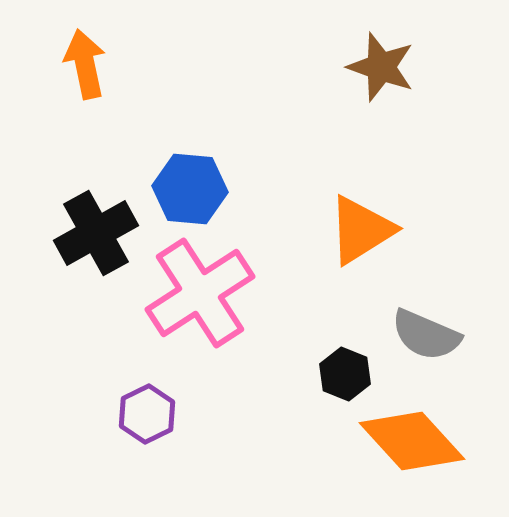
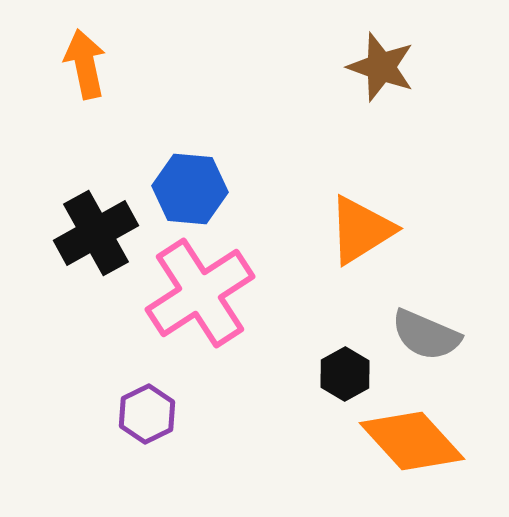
black hexagon: rotated 9 degrees clockwise
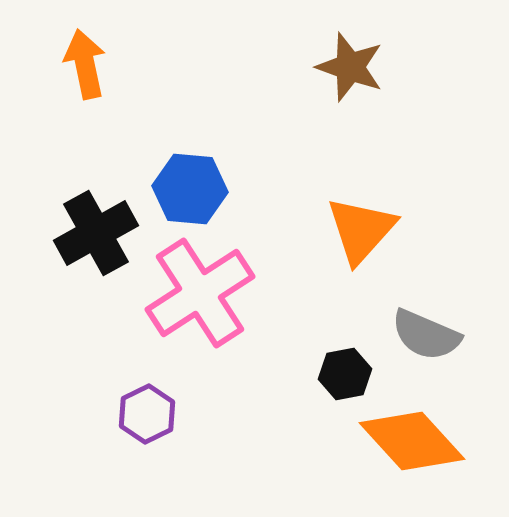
brown star: moved 31 px left
orange triangle: rotated 16 degrees counterclockwise
black hexagon: rotated 18 degrees clockwise
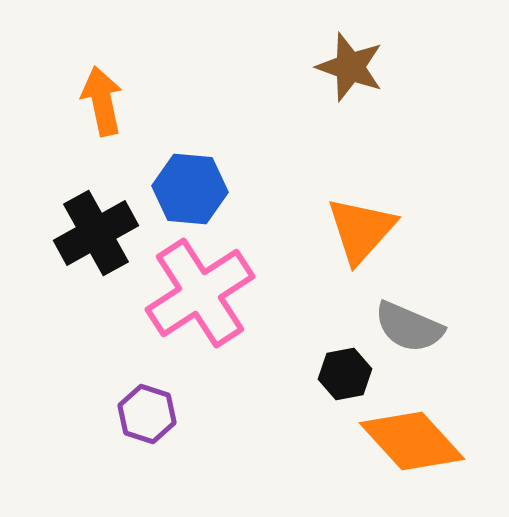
orange arrow: moved 17 px right, 37 px down
gray semicircle: moved 17 px left, 8 px up
purple hexagon: rotated 16 degrees counterclockwise
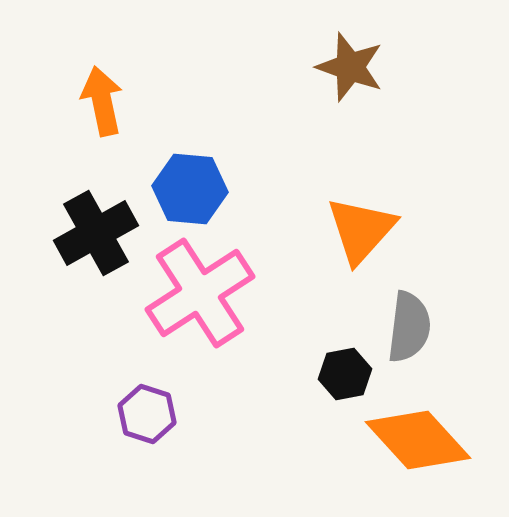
gray semicircle: rotated 106 degrees counterclockwise
orange diamond: moved 6 px right, 1 px up
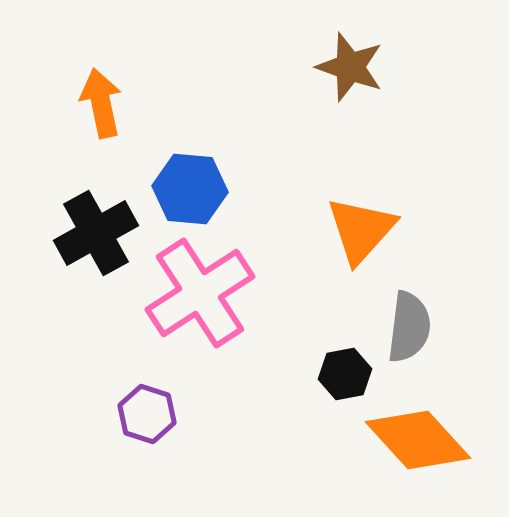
orange arrow: moved 1 px left, 2 px down
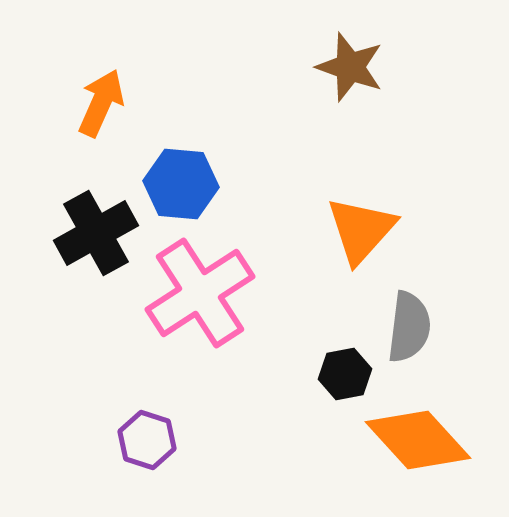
orange arrow: rotated 36 degrees clockwise
blue hexagon: moved 9 px left, 5 px up
purple hexagon: moved 26 px down
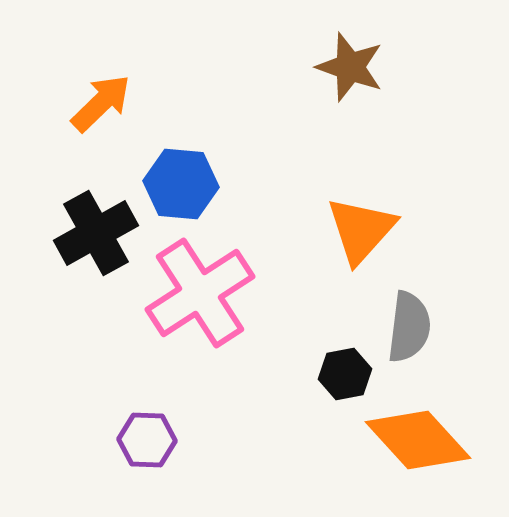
orange arrow: rotated 22 degrees clockwise
purple hexagon: rotated 16 degrees counterclockwise
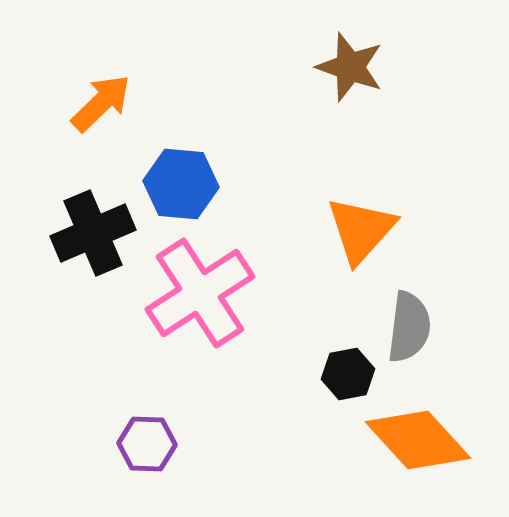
black cross: moved 3 px left; rotated 6 degrees clockwise
black hexagon: moved 3 px right
purple hexagon: moved 4 px down
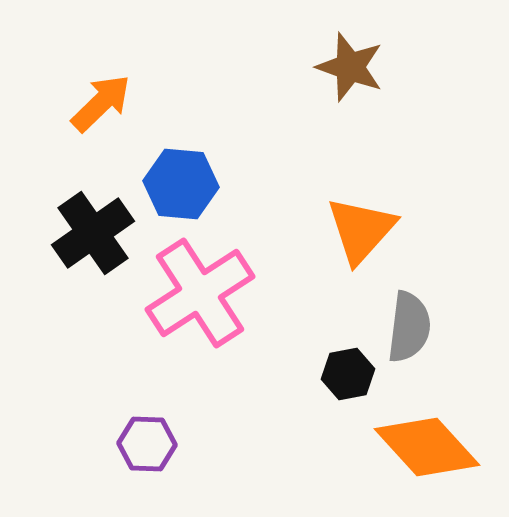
black cross: rotated 12 degrees counterclockwise
orange diamond: moved 9 px right, 7 px down
